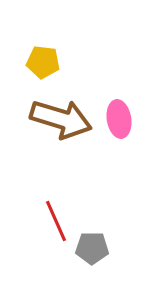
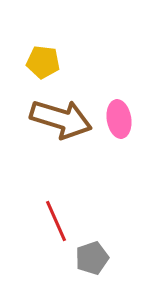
gray pentagon: moved 10 px down; rotated 20 degrees counterclockwise
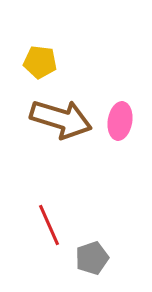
yellow pentagon: moved 3 px left
pink ellipse: moved 1 px right, 2 px down; rotated 18 degrees clockwise
red line: moved 7 px left, 4 px down
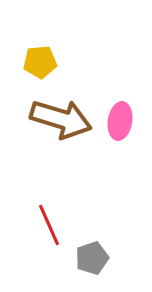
yellow pentagon: rotated 12 degrees counterclockwise
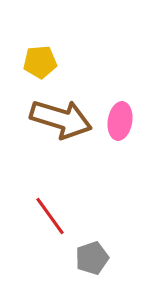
red line: moved 1 px right, 9 px up; rotated 12 degrees counterclockwise
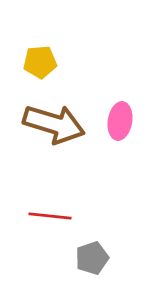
brown arrow: moved 7 px left, 5 px down
red line: rotated 48 degrees counterclockwise
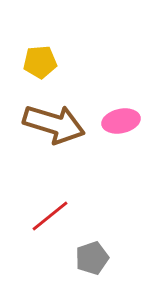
pink ellipse: moved 1 px right; rotated 69 degrees clockwise
red line: rotated 45 degrees counterclockwise
